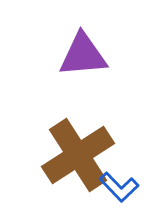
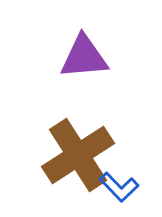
purple triangle: moved 1 px right, 2 px down
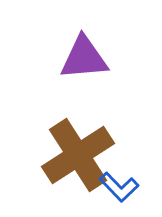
purple triangle: moved 1 px down
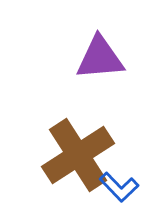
purple triangle: moved 16 px right
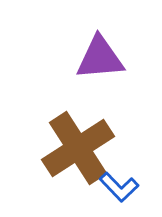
brown cross: moved 7 px up
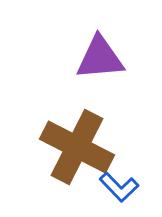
brown cross: moved 1 px left, 1 px up; rotated 30 degrees counterclockwise
